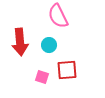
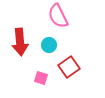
red square: moved 2 px right, 3 px up; rotated 30 degrees counterclockwise
pink square: moved 1 px left, 1 px down
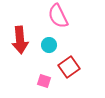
red arrow: moved 2 px up
pink square: moved 3 px right, 3 px down
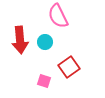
cyan circle: moved 4 px left, 3 px up
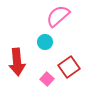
pink semicircle: rotated 75 degrees clockwise
red arrow: moved 3 px left, 22 px down
pink square: moved 3 px right, 2 px up; rotated 24 degrees clockwise
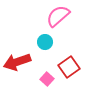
red arrow: rotated 76 degrees clockwise
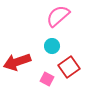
cyan circle: moved 7 px right, 4 px down
pink square: rotated 16 degrees counterclockwise
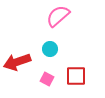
cyan circle: moved 2 px left, 3 px down
red square: moved 7 px right, 9 px down; rotated 35 degrees clockwise
